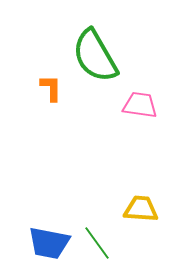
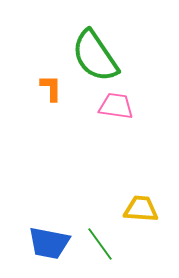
green semicircle: rotated 4 degrees counterclockwise
pink trapezoid: moved 24 px left, 1 px down
green line: moved 3 px right, 1 px down
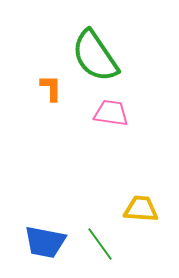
pink trapezoid: moved 5 px left, 7 px down
blue trapezoid: moved 4 px left, 1 px up
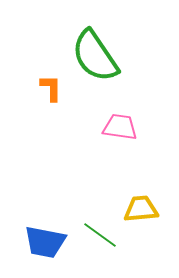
pink trapezoid: moved 9 px right, 14 px down
yellow trapezoid: rotated 9 degrees counterclockwise
green line: moved 9 px up; rotated 18 degrees counterclockwise
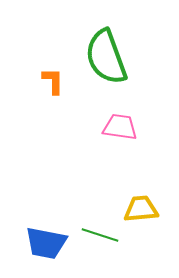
green semicircle: moved 11 px right, 1 px down; rotated 14 degrees clockwise
orange L-shape: moved 2 px right, 7 px up
green line: rotated 18 degrees counterclockwise
blue trapezoid: moved 1 px right, 1 px down
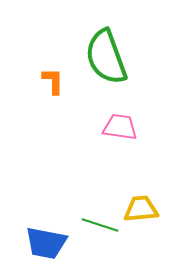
green line: moved 10 px up
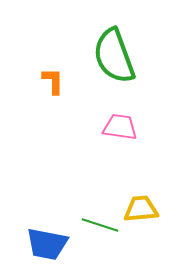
green semicircle: moved 8 px right, 1 px up
blue trapezoid: moved 1 px right, 1 px down
